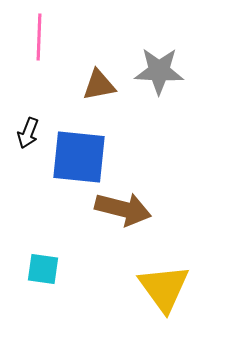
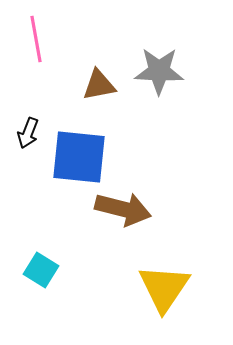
pink line: moved 3 px left, 2 px down; rotated 12 degrees counterclockwise
cyan square: moved 2 px left, 1 px down; rotated 24 degrees clockwise
yellow triangle: rotated 10 degrees clockwise
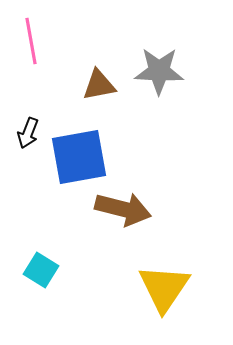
pink line: moved 5 px left, 2 px down
blue square: rotated 16 degrees counterclockwise
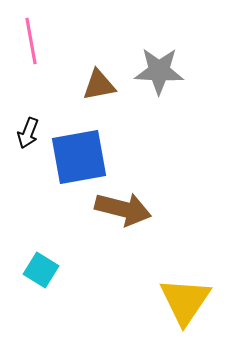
yellow triangle: moved 21 px right, 13 px down
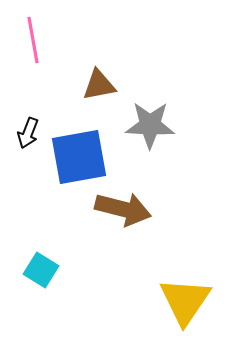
pink line: moved 2 px right, 1 px up
gray star: moved 9 px left, 54 px down
